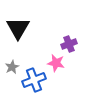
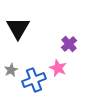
purple cross: rotated 21 degrees counterclockwise
pink star: moved 2 px right, 5 px down; rotated 12 degrees clockwise
gray star: moved 1 px left, 3 px down
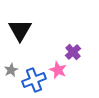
black triangle: moved 2 px right, 2 px down
purple cross: moved 4 px right, 8 px down
pink star: moved 2 px down
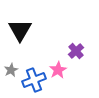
purple cross: moved 3 px right, 1 px up
pink star: rotated 18 degrees clockwise
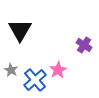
purple cross: moved 8 px right, 6 px up; rotated 14 degrees counterclockwise
gray star: rotated 16 degrees counterclockwise
blue cross: moved 1 px right; rotated 20 degrees counterclockwise
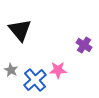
black triangle: rotated 10 degrees counterclockwise
pink star: rotated 30 degrees clockwise
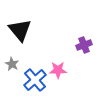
purple cross: rotated 35 degrees clockwise
gray star: moved 1 px right, 6 px up
